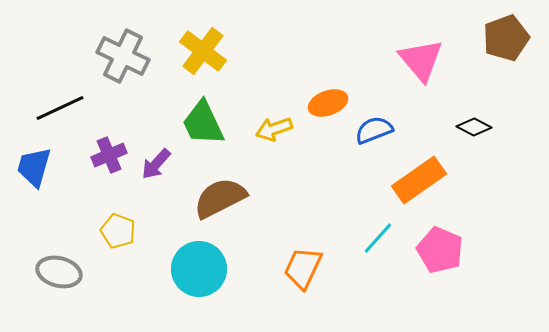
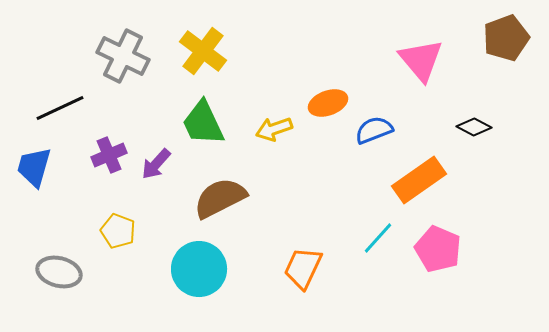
pink pentagon: moved 2 px left, 1 px up
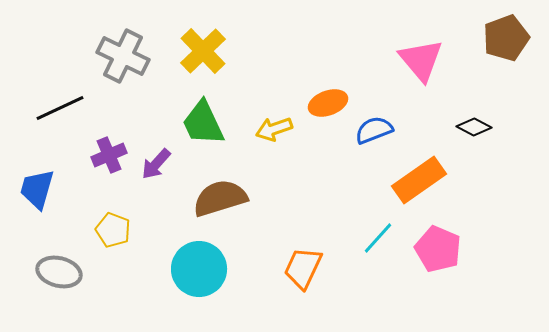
yellow cross: rotated 9 degrees clockwise
blue trapezoid: moved 3 px right, 22 px down
brown semicircle: rotated 10 degrees clockwise
yellow pentagon: moved 5 px left, 1 px up
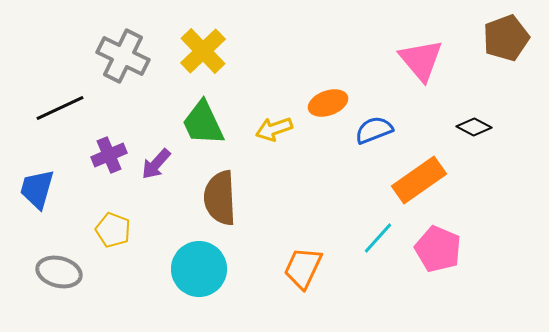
brown semicircle: rotated 76 degrees counterclockwise
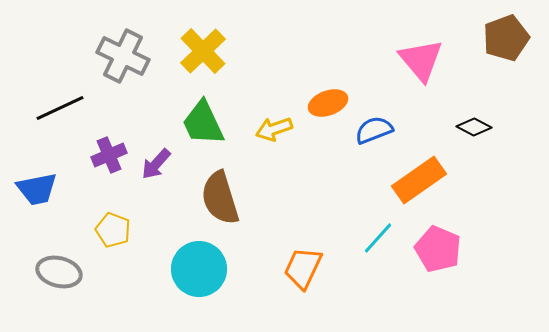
blue trapezoid: rotated 117 degrees counterclockwise
brown semicircle: rotated 14 degrees counterclockwise
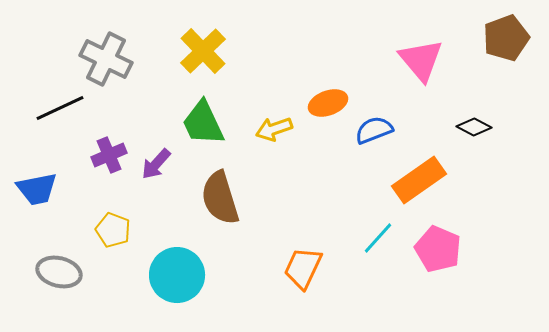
gray cross: moved 17 px left, 3 px down
cyan circle: moved 22 px left, 6 px down
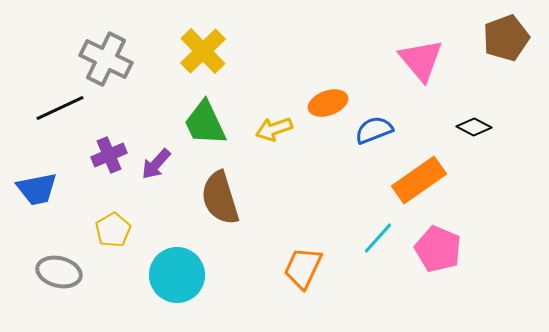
green trapezoid: moved 2 px right
yellow pentagon: rotated 20 degrees clockwise
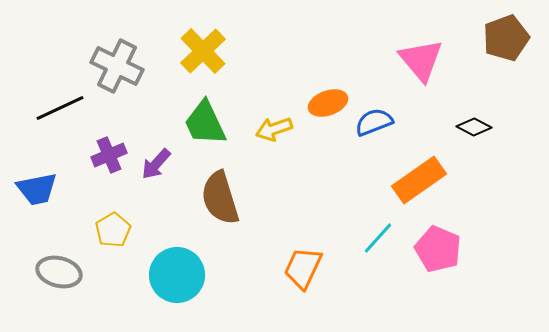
gray cross: moved 11 px right, 7 px down
blue semicircle: moved 8 px up
